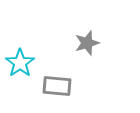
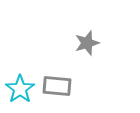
cyan star: moved 26 px down
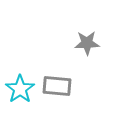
gray star: rotated 15 degrees clockwise
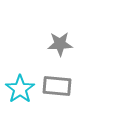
gray star: moved 27 px left, 1 px down
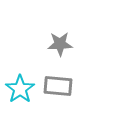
gray rectangle: moved 1 px right
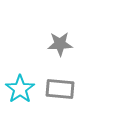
gray rectangle: moved 2 px right, 3 px down
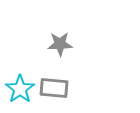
gray rectangle: moved 6 px left, 1 px up
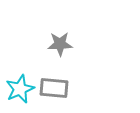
cyan star: rotated 12 degrees clockwise
